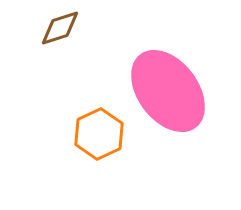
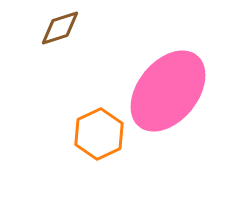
pink ellipse: rotated 76 degrees clockwise
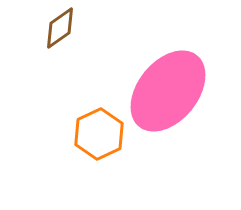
brown diamond: rotated 18 degrees counterclockwise
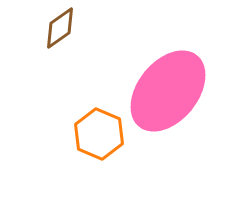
orange hexagon: rotated 12 degrees counterclockwise
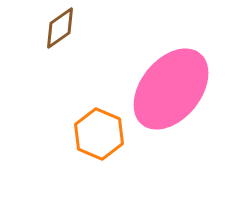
pink ellipse: moved 3 px right, 2 px up
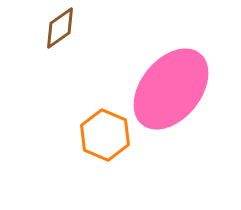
orange hexagon: moved 6 px right, 1 px down
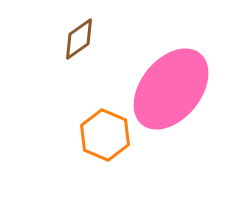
brown diamond: moved 19 px right, 11 px down
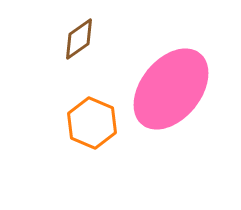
orange hexagon: moved 13 px left, 12 px up
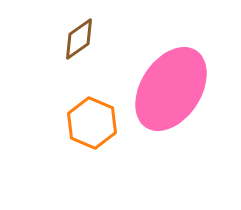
pink ellipse: rotated 6 degrees counterclockwise
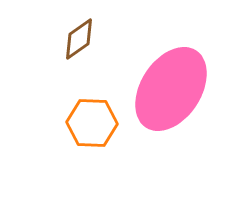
orange hexagon: rotated 21 degrees counterclockwise
